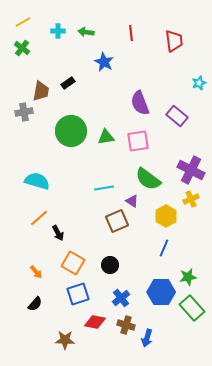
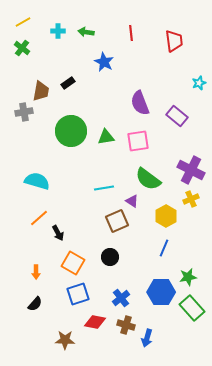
black circle: moved 8 px up
orange arrow: rotated 40 degrees clockwise
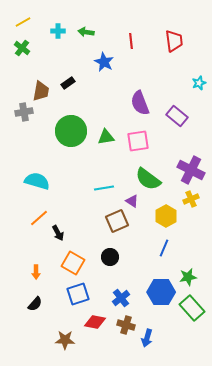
red line: moved 8 px down
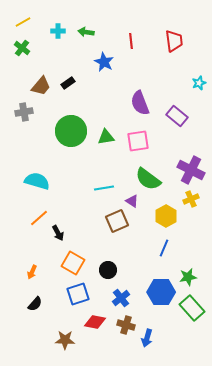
brown trapezoid: moved 5 px up; rotated 30 degrees clockwise
black circle: moved 2 px left, 13 px down
orange arrow: moved 4 px left; rotated 24 degrees clockwise
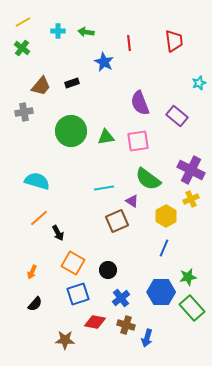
red line: moved 2 px left, 2 px down
black rectangle: moved 4 px right; rotated 16 degrees clockwise
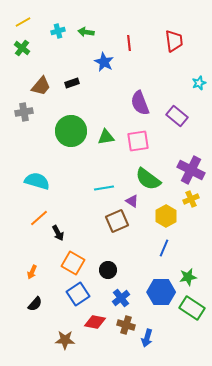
cyan cross: rotated 16 degrees counterclockwise
blue square: rotated 15 degrees counterclockwise
green rectangle: rotated 15 degrees counterclockwise
